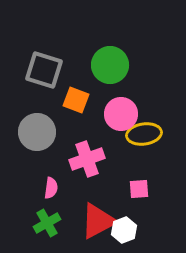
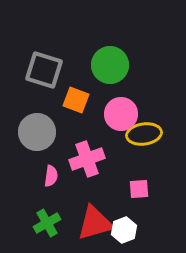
pink semicircle: moved 12 px up
red triangle: moved 3 px left, 2 px down; rotated 12 degrees clockwise
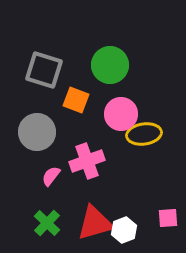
pink cross: moved 2 px down
pink semicircle: rotated 150 degrees counterclockwise
pink square: moved 29 px right, 29 px down
green cross: rotated 16 degrees counterclockwise
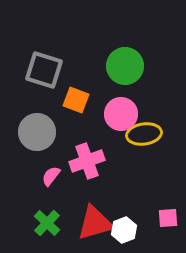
green circle: moved 15 px right, 1 px down
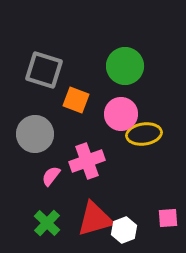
gray circle: moved 2 px left, 2 px down
red triangle: moved 4 px up
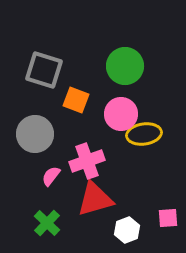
red triangle: moved 20 px up
white hexagon: moved 3 px right
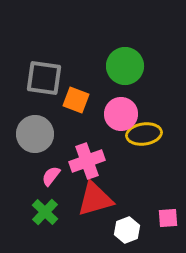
gray square: moved 8 px down; rotated 9 degrees counterclockwise
green cross: moved 2 px left, 11 px up
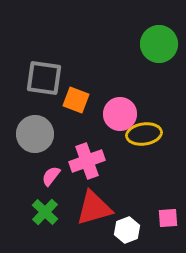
green circle: moved 34 px right, 22 px up
pink circle: moved 1 px left
red triangle: moved 1 px left, 9 px down
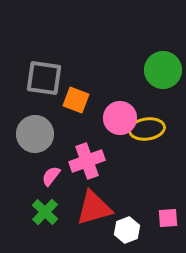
green circle: moved 4 px right, 26 px down
pink circle: moved 4 px down
yellow ellipse: moved 3 px right, 5 px up
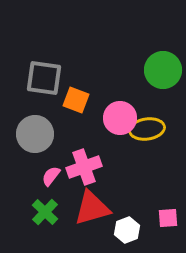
pink cross: moved 3 px left, 6 px down
red triangle: moved 2 px left
